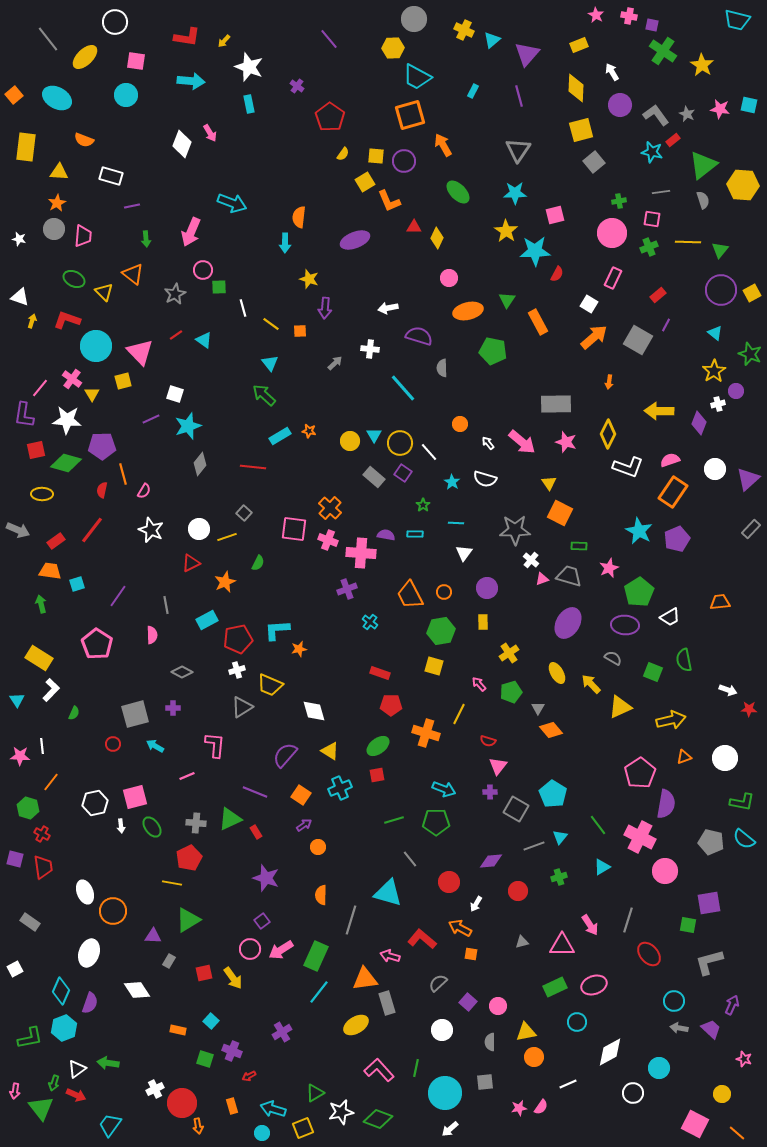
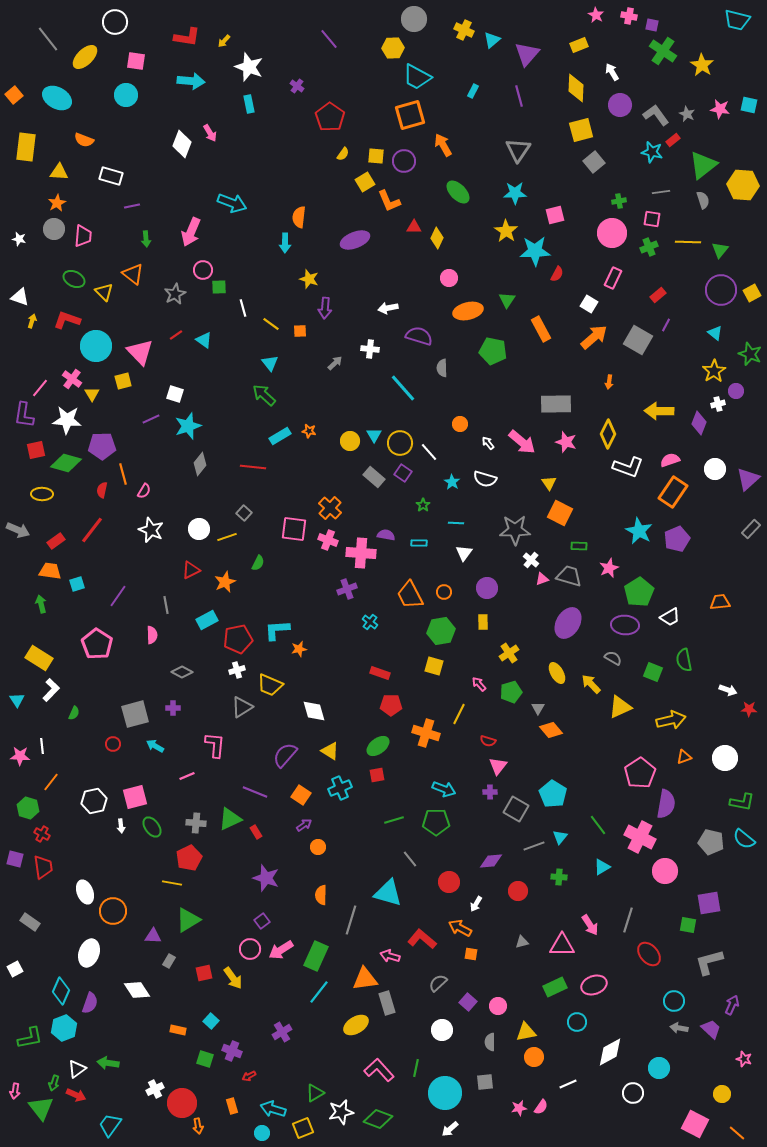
orange rectangle at (538, 322): moved 3 px right, 7 px down
cyan rectangle at (415, 534): moved 4 px right, 9 px down
red triangle at (191, 563): moved 7 px down
white hexagon at (95, 803): moved 1 px left, 2 px up
green cross at (559, 877): rotated 21 degrees clockwise
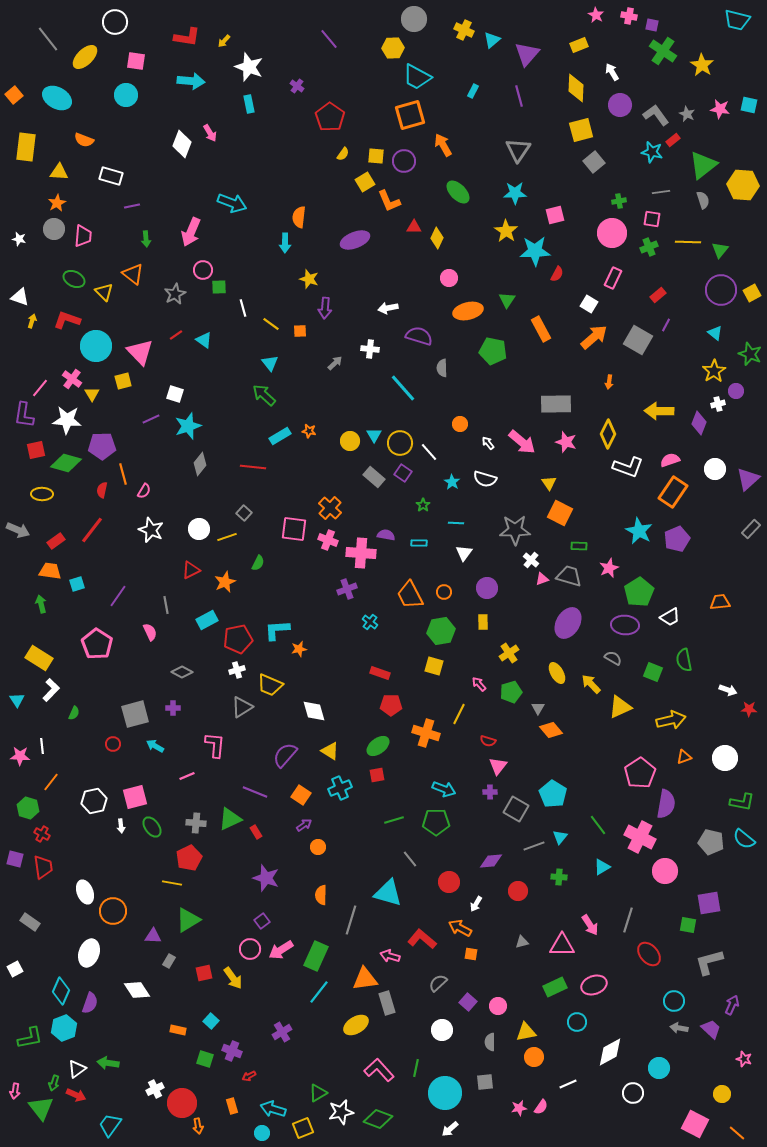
pink semicircle at (152, 635): moved 2 px left, 3 px up; rotated 24 degrees counterclockwise
green triangle at (315, 1093): moved 3 px right
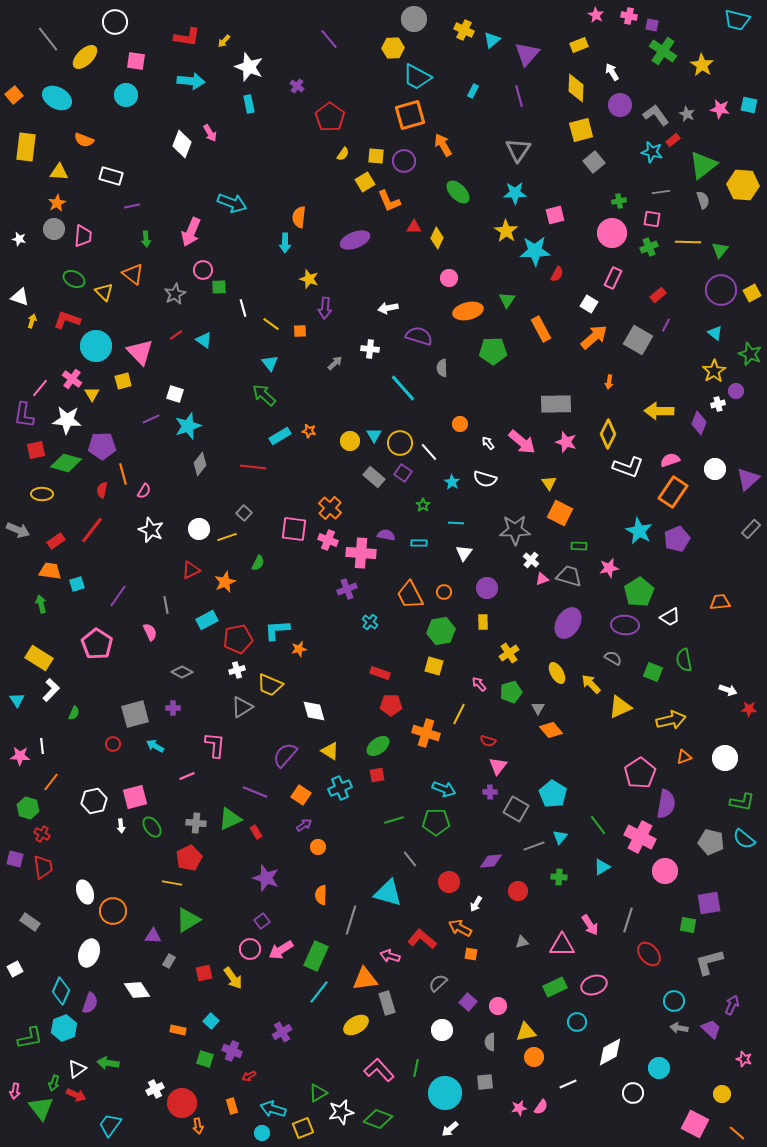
green pentagon at (493, 351): rotated 12 degrees counterclockwise
pink star at (609, 568): rotated 12 degrees clockwise
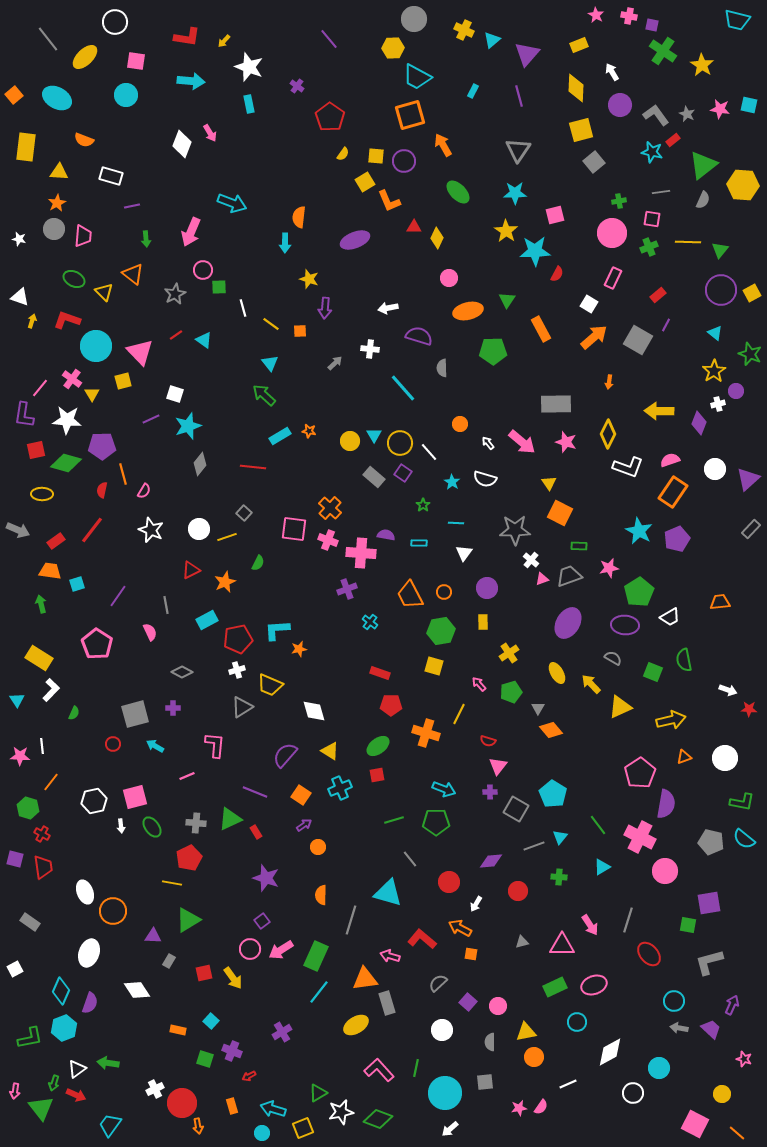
gray semicircle at (703, 200): rotated 42 degrees clockwise
gray trapezoid at (569, 576): rotated 36 degrees counterclockwise
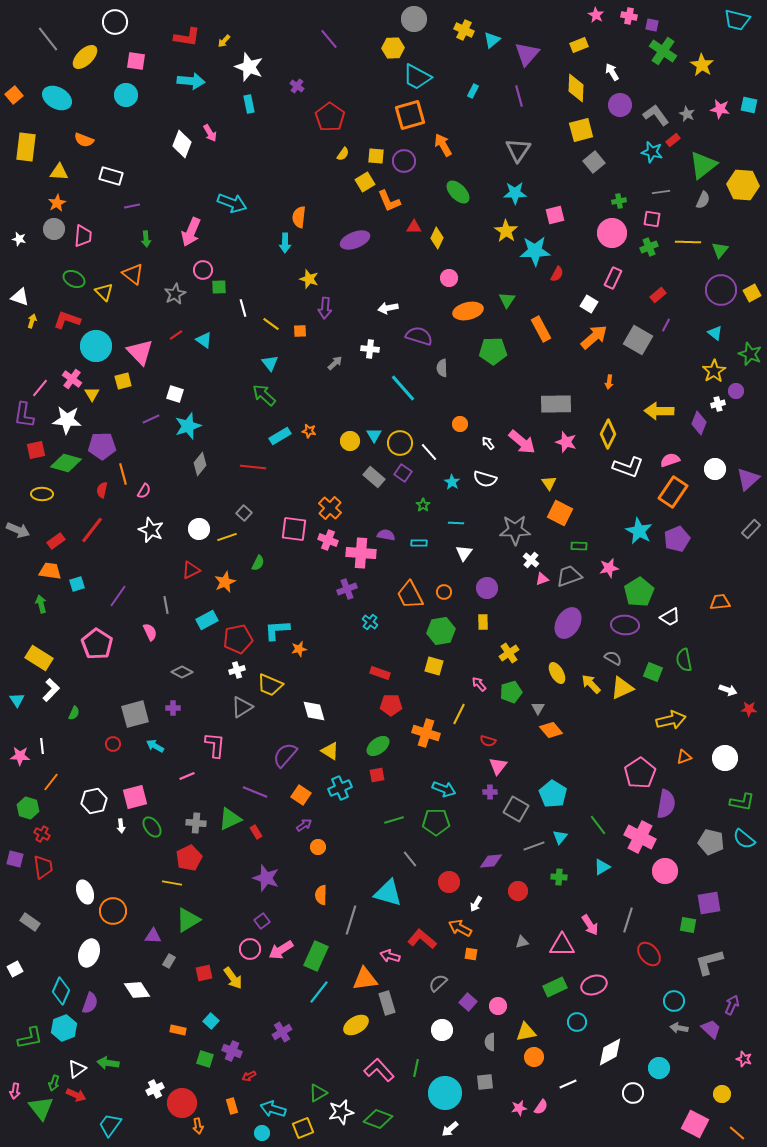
yellow triangle at (620, 707): moved 2 px right, 19 px up
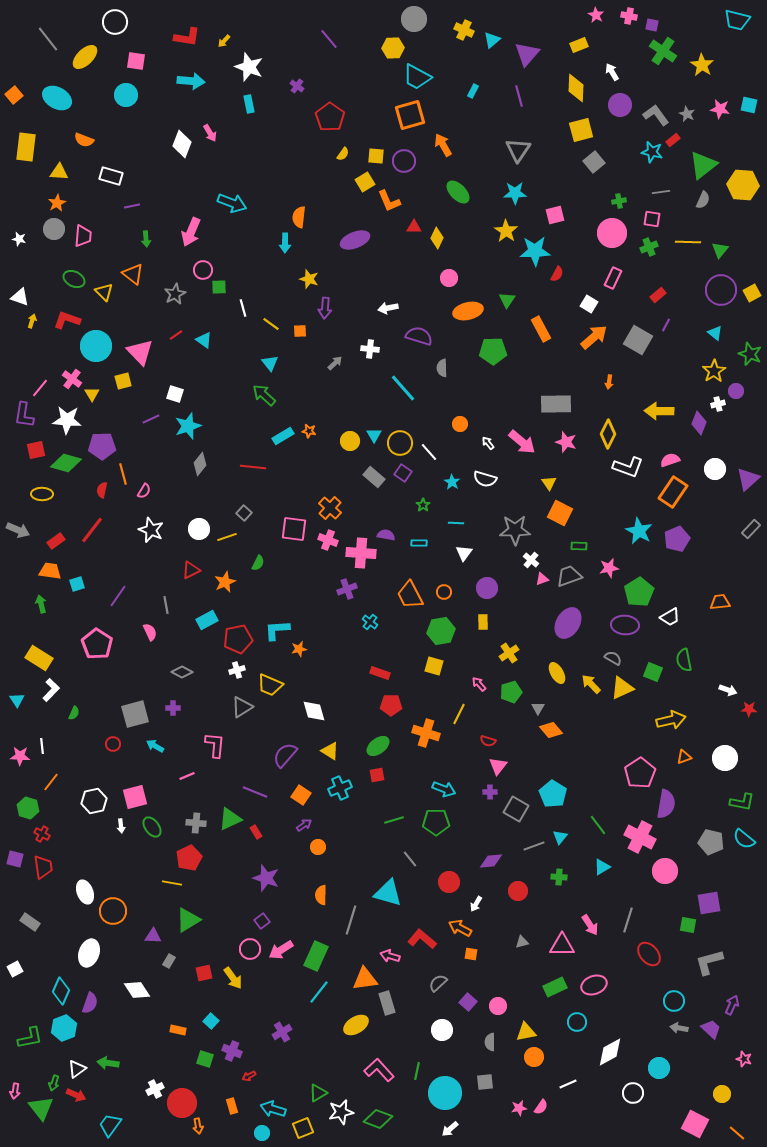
cyan rectangle at (280, 436): moved 3 px right
green line at (416, 1068): moved 1 px right, 3 px down
